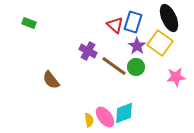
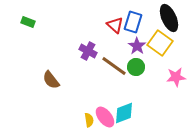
green rectangle: moved 1 px left, 1 px up
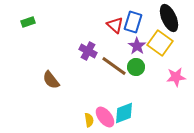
green rectangle: rotated 40 degrees counterclockwise
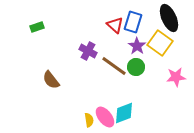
green rectangle: moved 9 px right, 5 px down
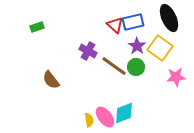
blue rectangle: rotated 60 degrees clockwise
yellow square: moved 5 px down
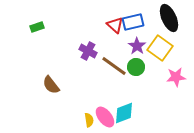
brown semicircle: moved 5 px down
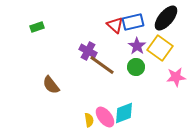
black ellipse: moved 3 px left; rotated 64 degrees clockwise
brown line: moved 12 px left, 1 px up
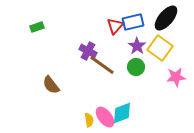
red triangle: moved 1 px down; rotated 30 degrees clockwise
cyan diamond: moved 2 px left
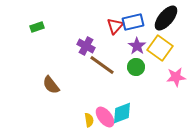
purple cross: moved 2 px left, 5 px up
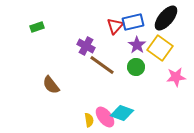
purple star: moved 1 px up
cyan diamond: rotated 40 degrees clockwise
